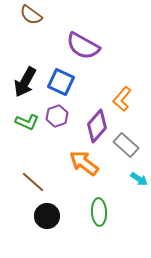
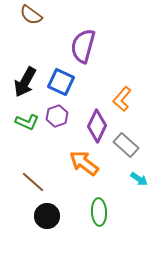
purple semicircle: rotated 76 degrees clockwise
purple diamond: rotated 16 degrees counterclockwise
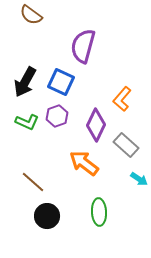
purple diamond: moved 1 px left, 1 px up
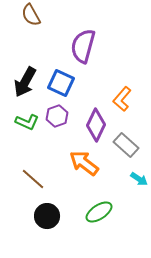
brown semicircle: rotated 25 degrees clockwise
blue square: moved 1 px down
brown line: moved 3 px up
green ellipse: rotated 60 degrees clockwise
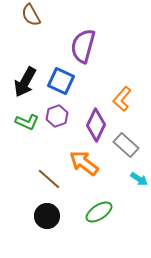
blue square: moved 2 px up
brown line: moved 16 px right
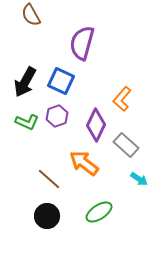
purple semicircle: moved 1 px left, 3 px up
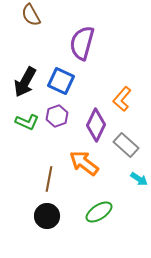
brown line: rotated 60 degrees clockwise
